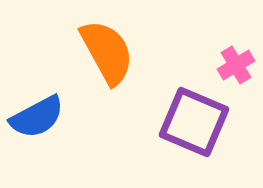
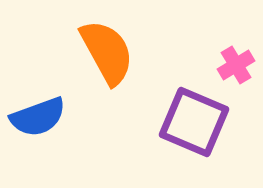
blue semicircle: moved 1 px right; rotated 8 degrees clockwise
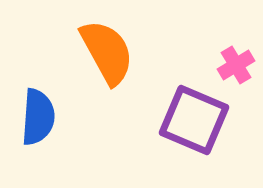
blue semicircle: rotated 66 degrees counterclockwise
purple square: moved 2 px up
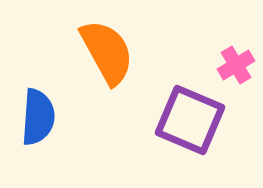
purple square: moved 4 px left
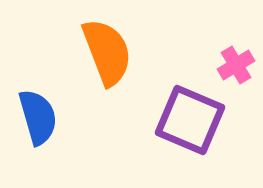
orange semicircle: rotated 8 degrees clockwise
blue semicircle: rotated 20 degrees counterclockwise
